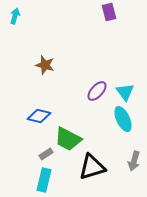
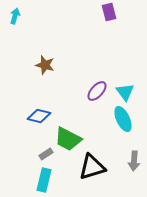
gray arrow: rotated 12 degrees counterclockwise
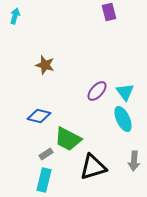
black triangle: moved 1 px right
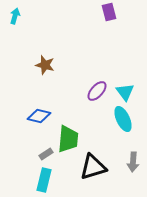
green trapezoid: rotated 112 degrees counterclockwise
gray arrow: moved 1 px left, 1 px down
